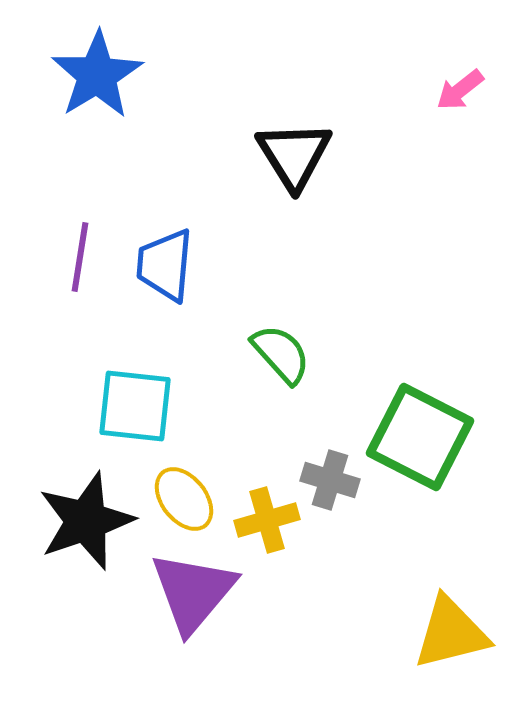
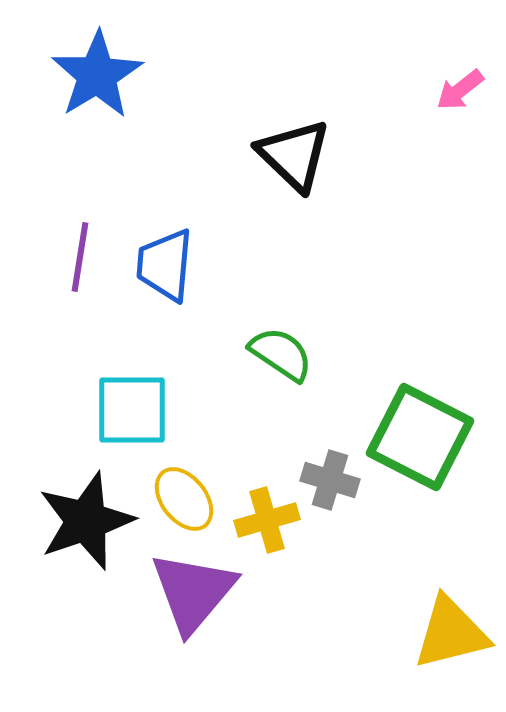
black triangle: rotated 14 degrees counterclockwise
green semicircle: rotated 14 degrees counterclockwise
cyan square: moved 3 px left, 4 px down; rotated 6 degrees counterclockwise
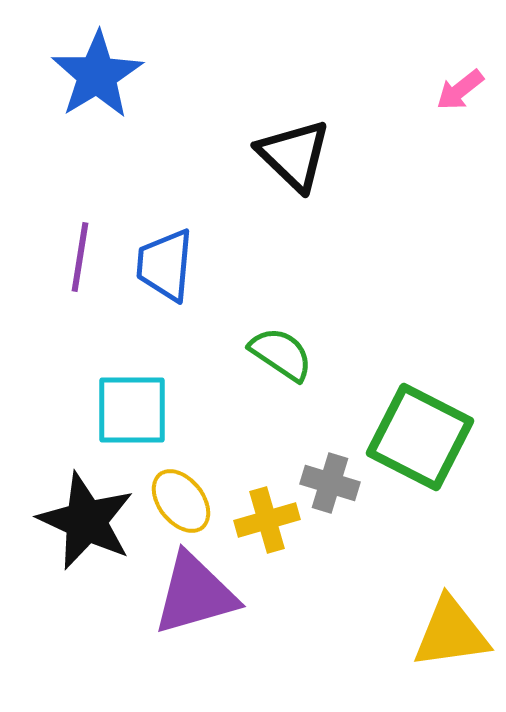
gray cross: moved 3 px down
yellow ellipse: moved 3 px left, 2 px down
black star: rotated 28 degrees counterclockwise
purple triangle: moved 2 px right, 2 px down; rotated 34 degrees clockwise
yellow triangle: rotated 6 degrees clockwise
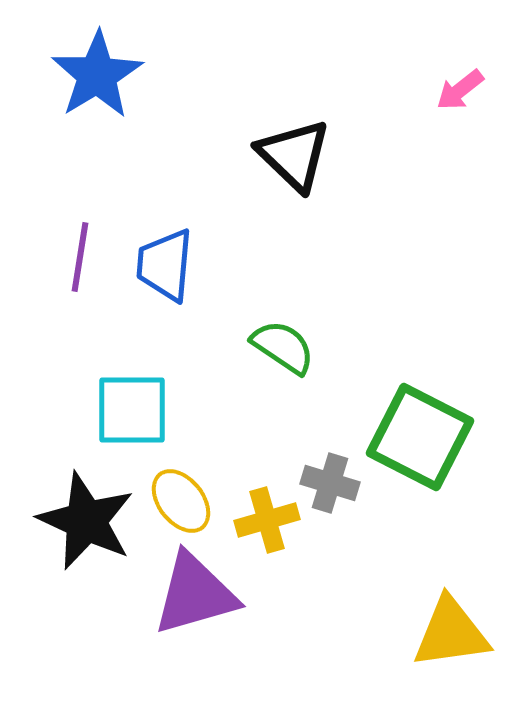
green semicircle: moved 2 px right, 7 px up
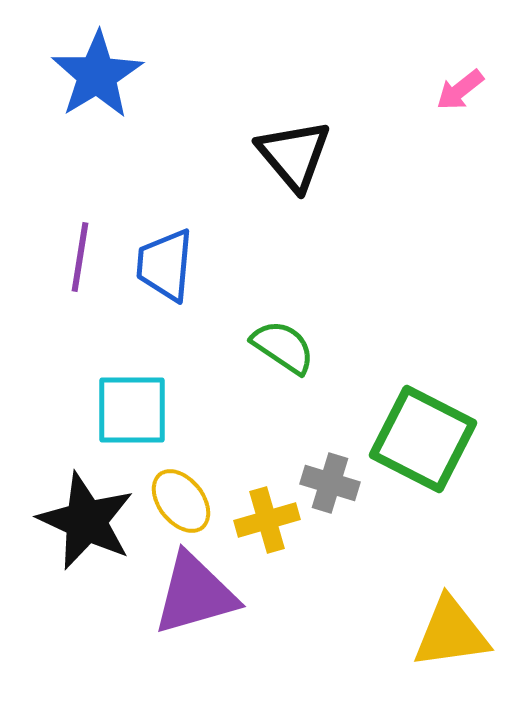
black triangle: rotated 6 degrees clockwise
green square: moved 3 px right, 2 px down
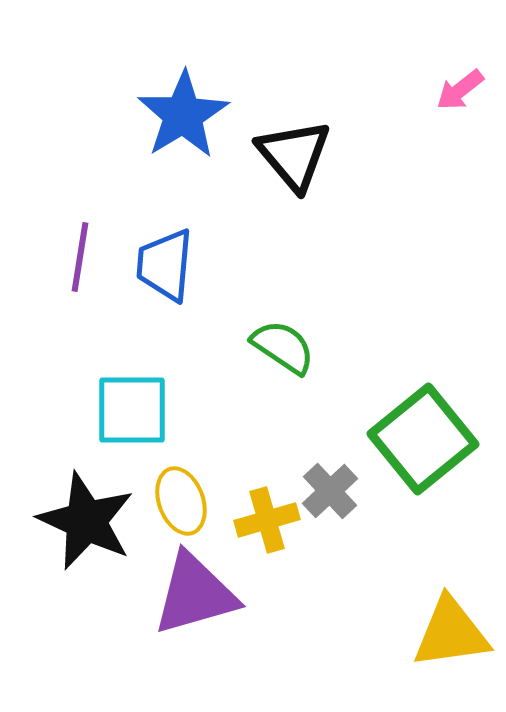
blue star: moved 86 px right, 40 px down
green square: rotated 24 degrees clockwise
gray cross: moved 8 px down; rotated 30 degrees clockwise
yellow ellipse: rotated 18 degrees clockwise
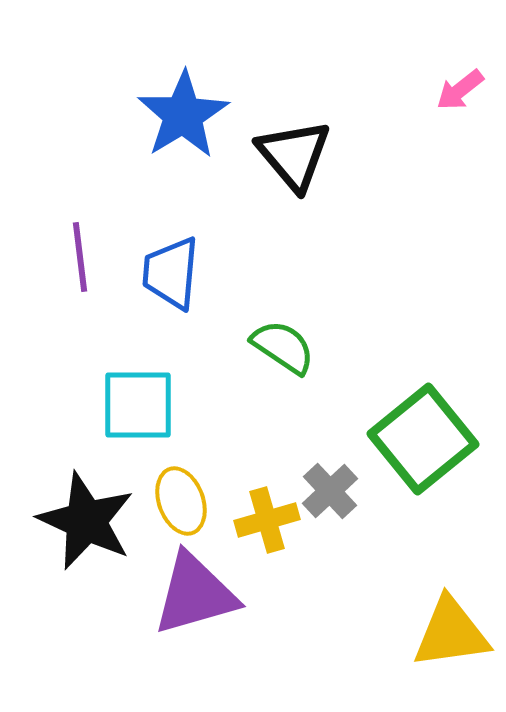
purple line: rotated 16 degrees counterclockwise
blue trapezoid: moved 6 px right, 8 px down
cyan square: moved 6 px right, 5 px up
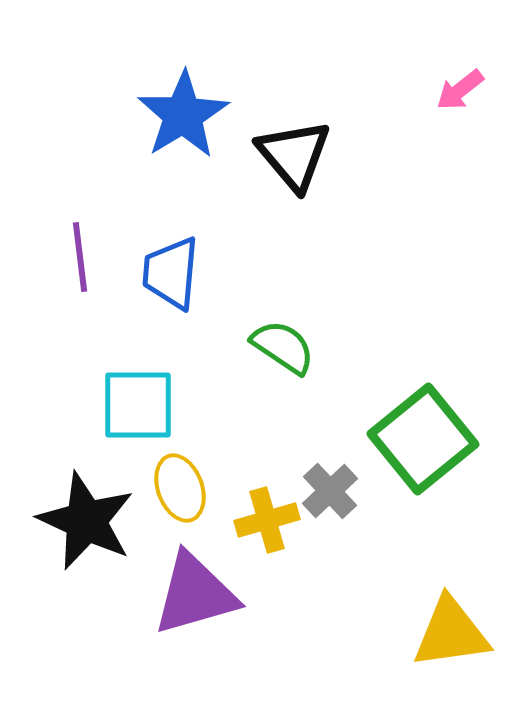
yellow ellipse: moved 1 px left, 13 px up
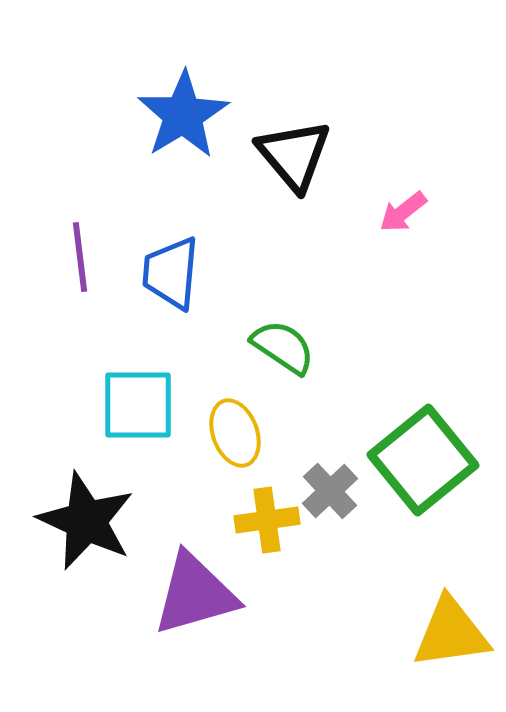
pink arrow: moved 57 px left, 122 px down
green square: moved 21 px down
yellow ellipse: moved 55 px right, 55 px up
yellow cross: rotated 8 degrees clockwise
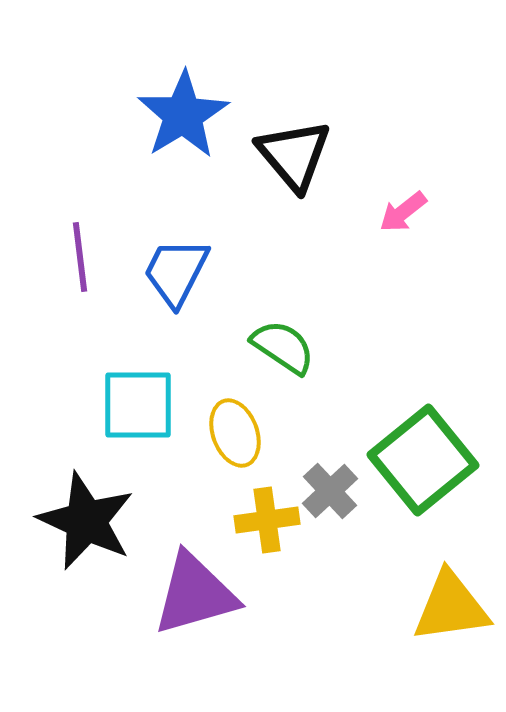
blue trapezoid: moved 5 px right, 1 px up; rotated 22 degrees clockwise
yellow triangle: moved 26 px up
